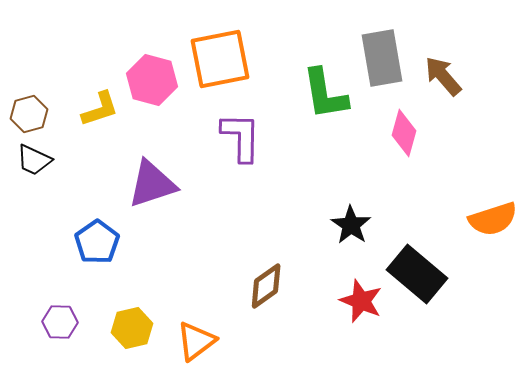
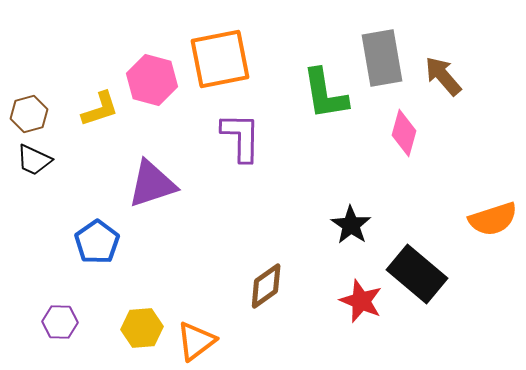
yellow hexagon: moved 10 px right; rotated 9 degrees clockwise
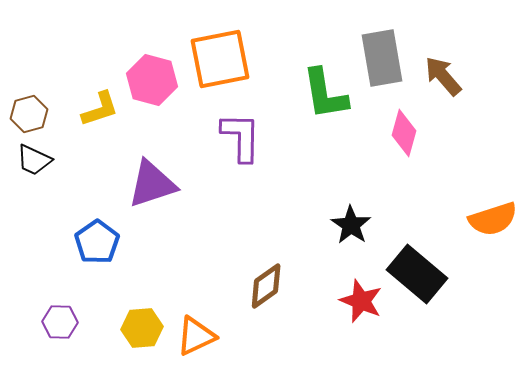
orange triangle: moved 5 px up; rotated 12 degrees clockwise
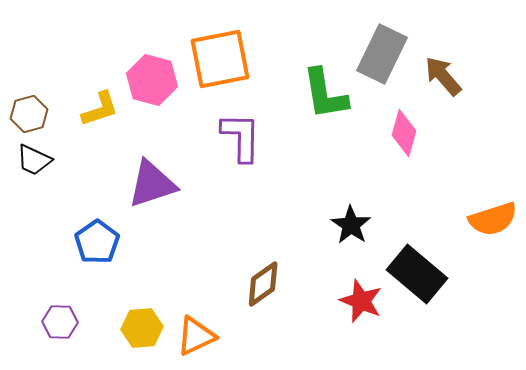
gray rectangle: moved 4 px up; rotated 36 degrees clockwise
brown diamond: moved 3 px left, 2 px up
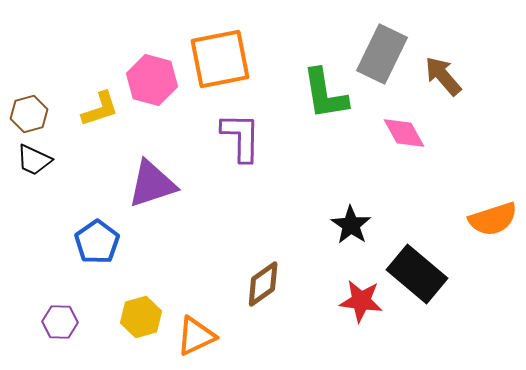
pink diamond: rotated 45 degrees counterclockwise
red star: rotated 15 degrees counterclockwise
yellow hexagon: moved 1 px left, 11 px up; rotated 12 degrees counterclockwise
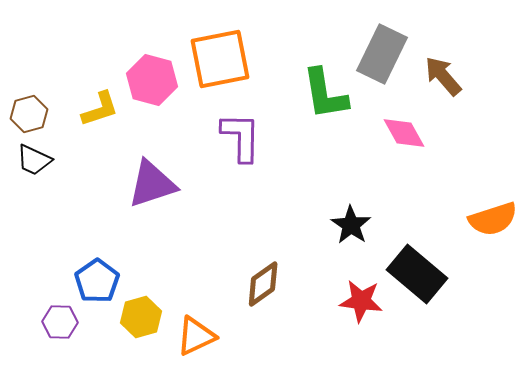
blue pentagon: moved 39 px down
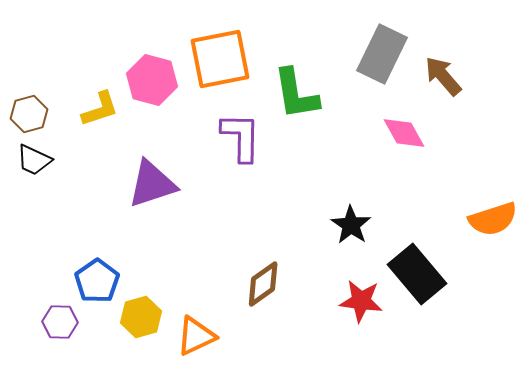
green L-shape: moved 29 px left
black rectangle: rotated 10 degrees clockwise
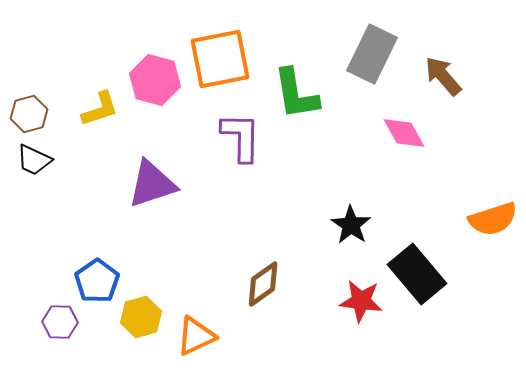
gray rectangle: moved 10 px left
pink hexagon: moved 3 px right
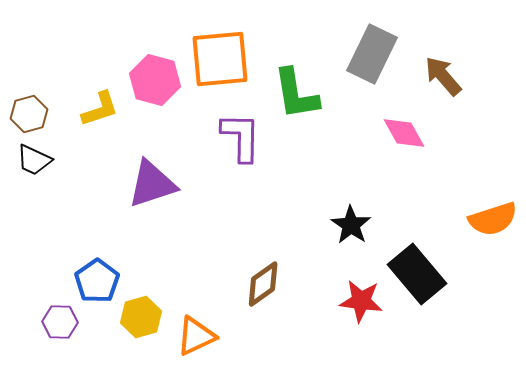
orange square: rotated 6 degrees clockwise
